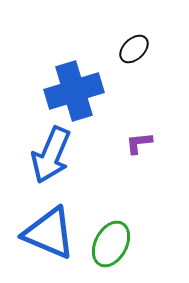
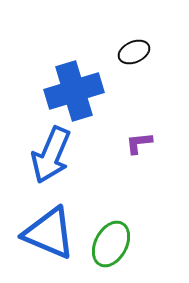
black ellipse: moved 3 px down; rotated 20 degrees clockwise
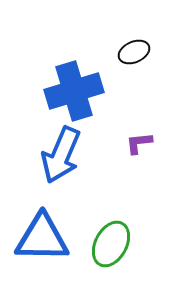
blue arrow: moved 10 px right
blue triangle: moved 7 px left, 5 px down; rotated 22 degrees counterclockwise
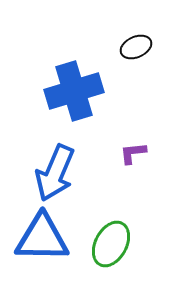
black ellipse: moved 2 px right, 5 px up
purple L-shape: moved 6 px left, 10 px down
blue arrow: moved 6 px left, 18 px down
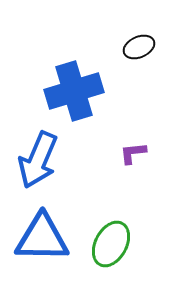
black ellipse: moved 3 px right
blue arrow: moved 17 px left, 13 px up
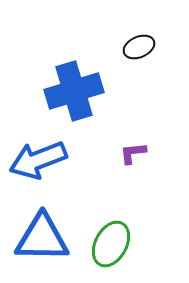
blue arrow: rotated 46 degrees clockwise
